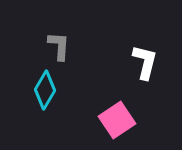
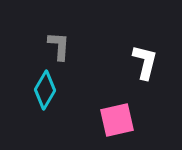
pink square: rotated 21 degrees clockwise
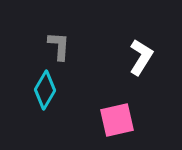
white L-shape: moved 4 px left, 5 px up; rotated 18 degrees clockwise
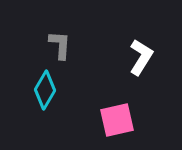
gray L-shape: moved 1 px right, 1 px up
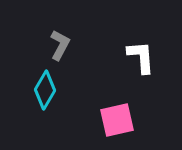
gray L-shape: rotated 24 degrees clockwise
white L-shape: rotated 36 degrees counterclockwise
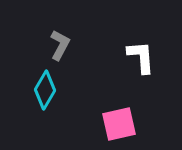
pink square: moved 2 px right, 4 px down
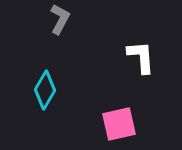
gray L-shape: moved 26 px up
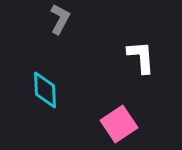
cyan diamond: rotated 33 degrees counterclockwise
pink square: rotated 21 degrees counterclockwise
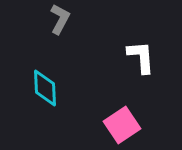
cyan diamond: moved 2 px up
pink square: moved 3 px right, 1 px down
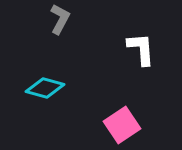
white L-shape: moved 8 px up
cyan diamond: rotated 72 degrees counterclockwise
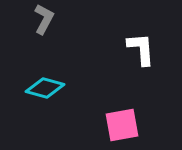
gray L-shape: moved 16 px left
pink square: rotated 24 degrees clockwise
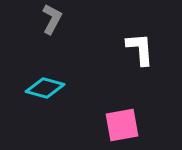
gray L-shape: moved 8 px right
white L-shape: moved 1 px left
